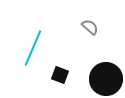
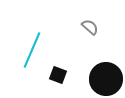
cyan line: moved 1 px left, 2 px down
black square: moved 2 px left
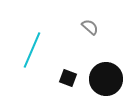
black square: moved 10 px right, 3 px down
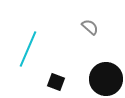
cyan line: moved 4 px left, 1 px up
black square: moved 12 px left, 4 px down
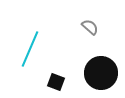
cyan line: moved 2 px right
black circle: moved 5 px left, 6 px up
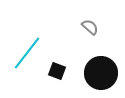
cyan line: moved 3 px left, 4 px down; rotated 15 degrees clockwise
black square: moved 1 px right, 11 px up
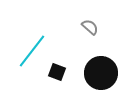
cyan line: moved 5 px right, 2 px up
black square: moved 1 px down
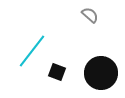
gray semicircle: moved 12 px up
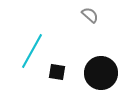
cyan line: rotated 9 degrees counterclockwise
black square: rotated 12 degrees counterclockwise
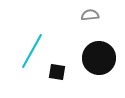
gray semicircle: rotated 48 degrees counterclockwise
black circle: moved 2 px left, 15 px up
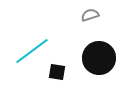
gray semicircle: rotated 12 degrees counterclockwise
cyan line: rotated 24 degrees clockwise
